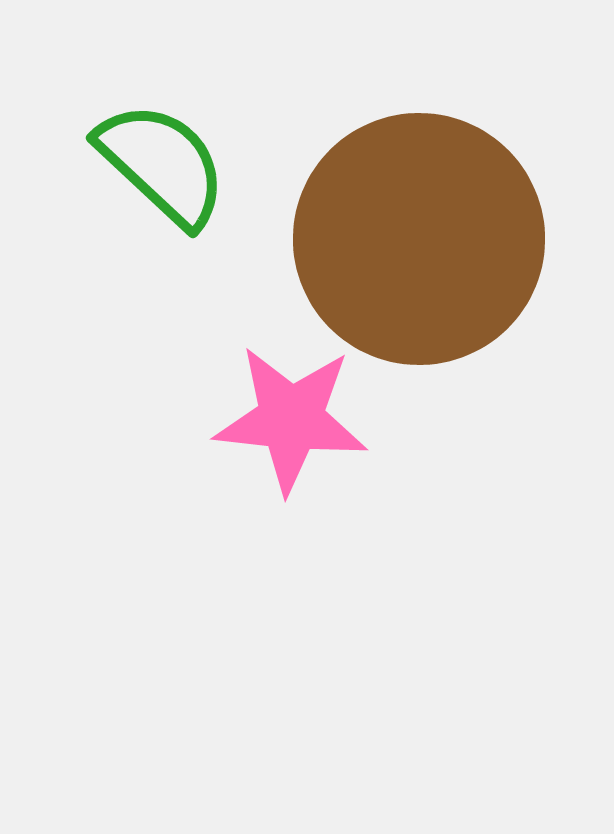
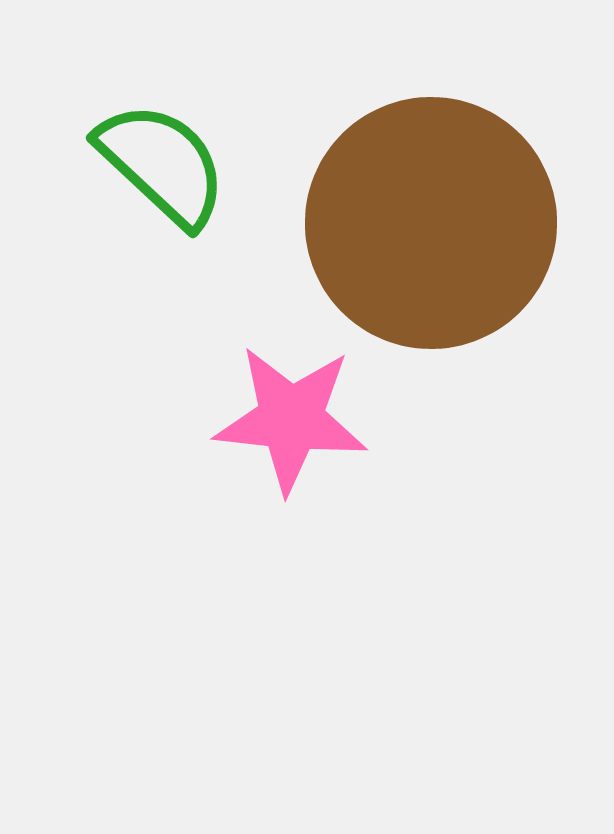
brown circle: moved 12 px right, 16 px up
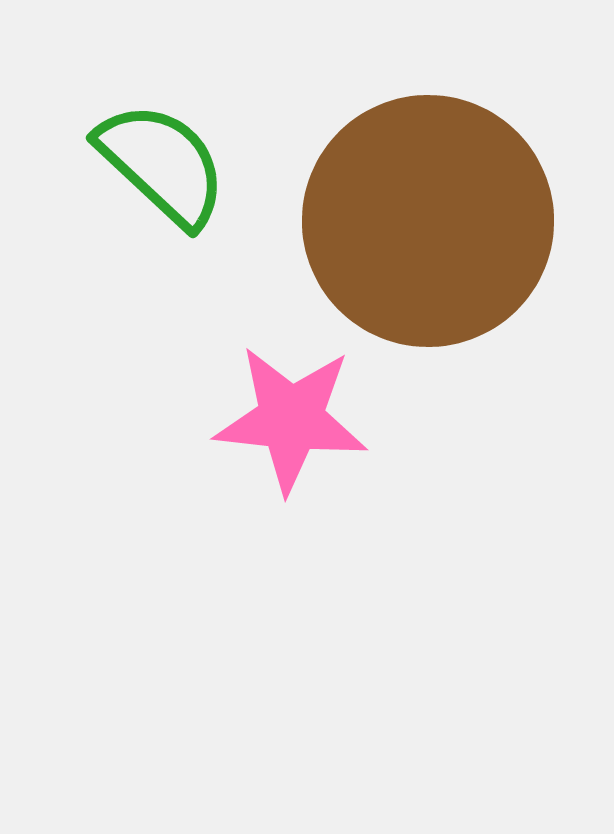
brown circle: moved 3 px left, 2 px up
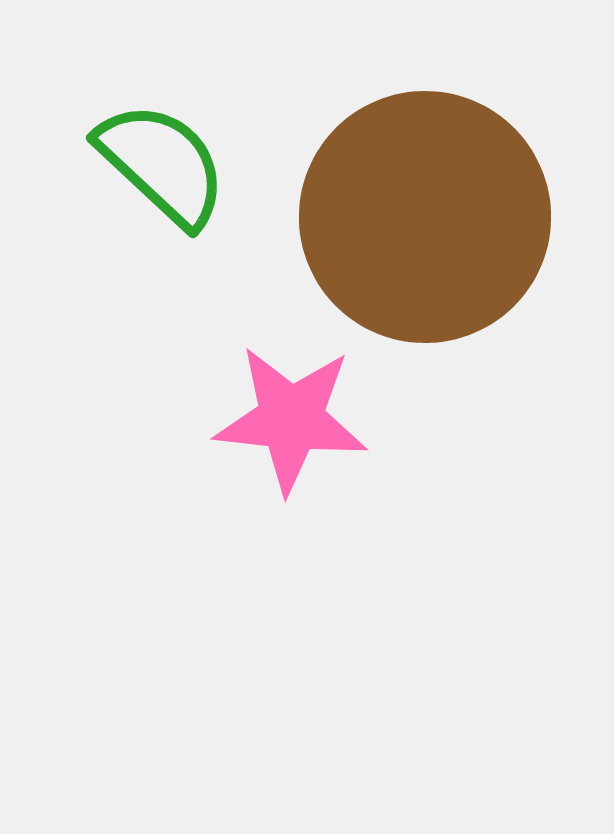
brown circle: moved 3 px left, 4 px up
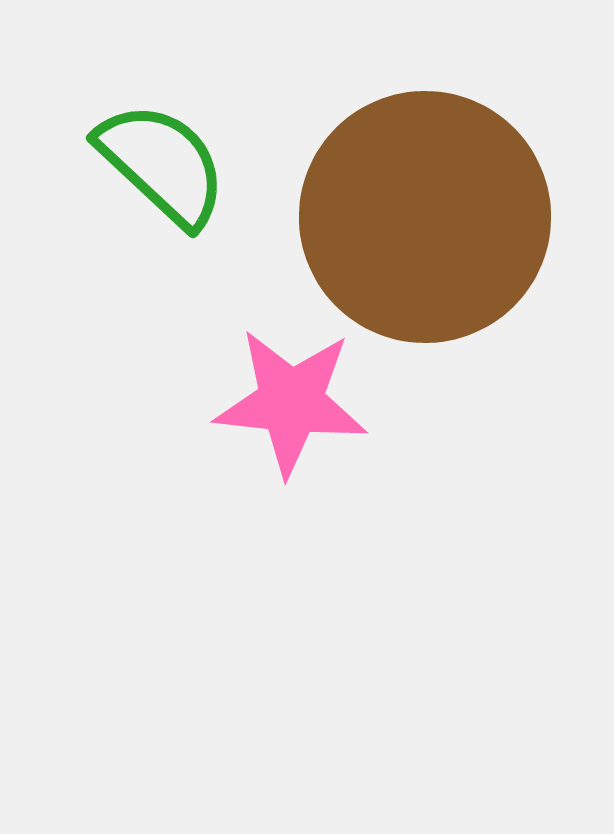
pink star: moved 17 px up
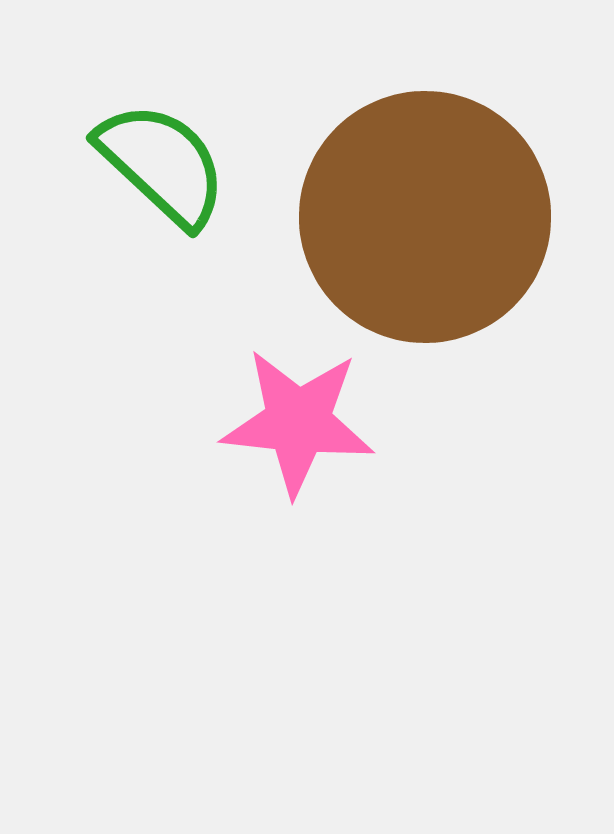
pink star: moved 7 px right, 20 px down
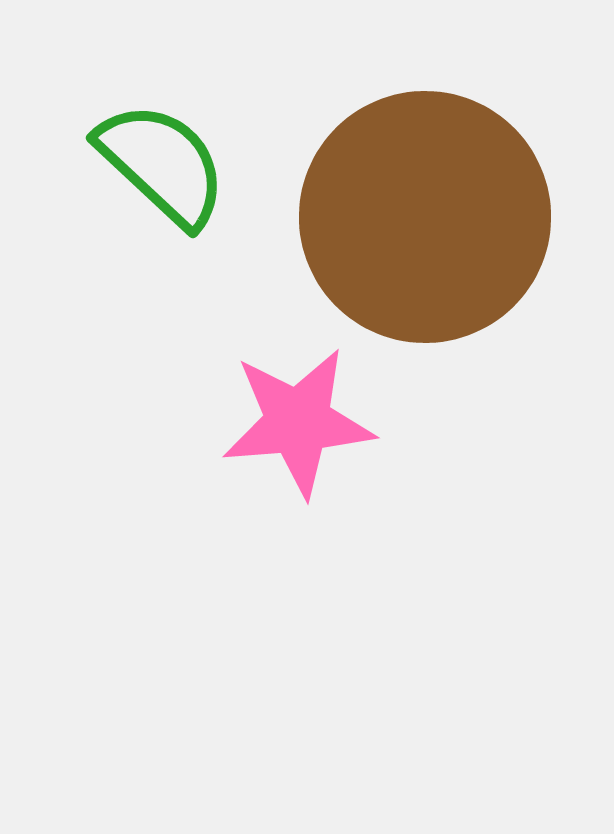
pink star: rotated 11 degrees counterclockwise
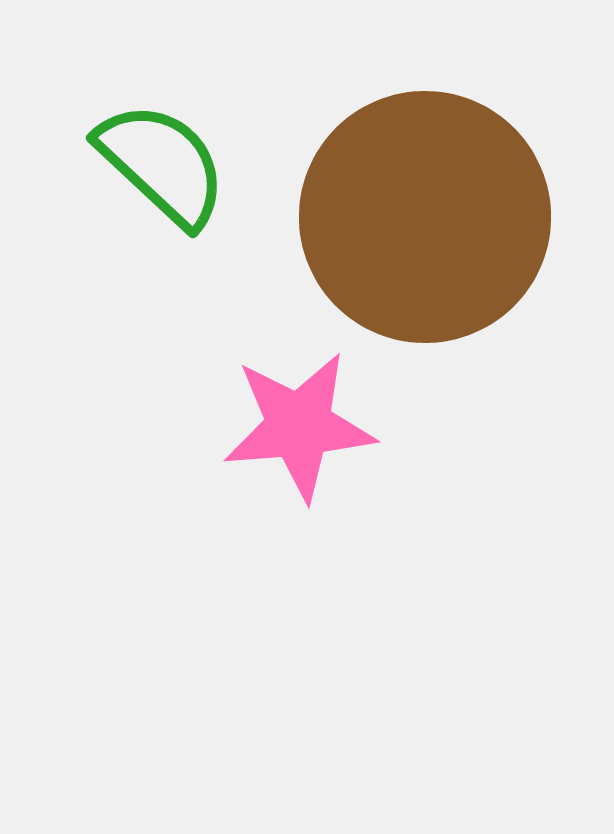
pink star: moved 1 px right, 4 px down
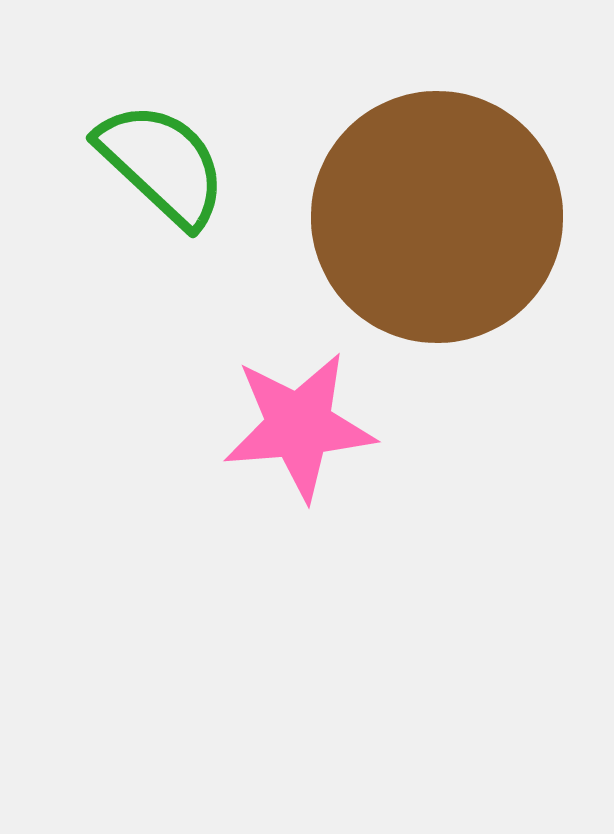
brown circle: moved 12 px right
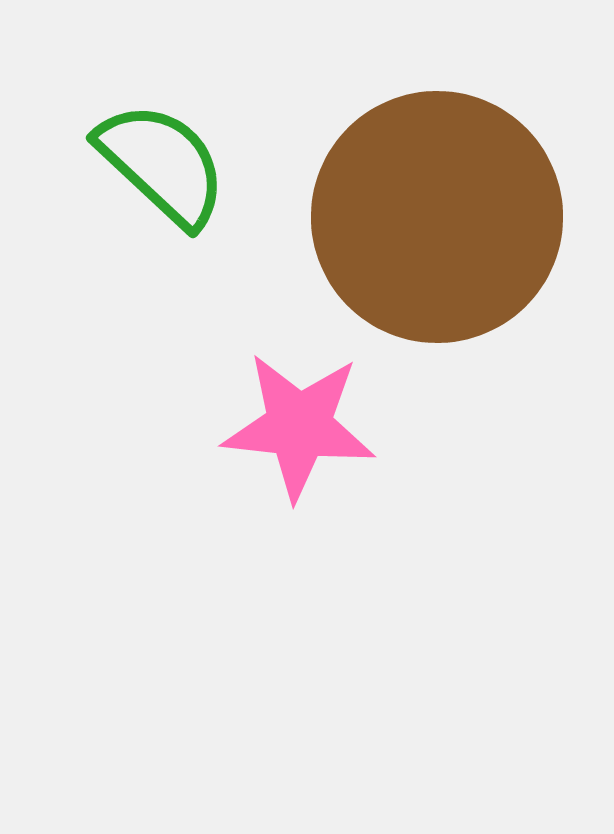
pink star: rotated 11 degrees clockwise
